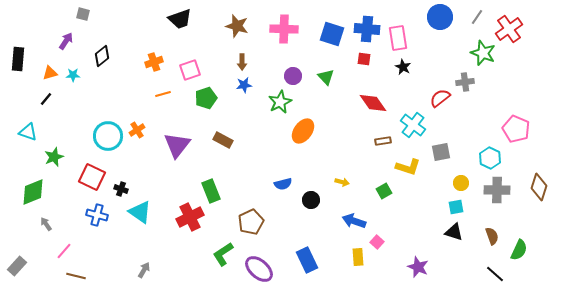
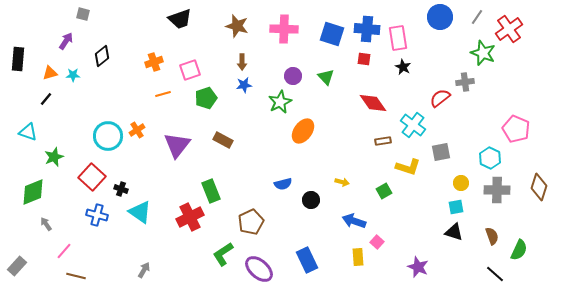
red square at (92, 177): rotated 16 degrees clockwise
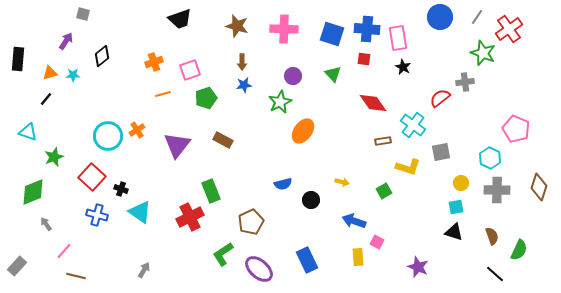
green triangle at (326, 77): moved 7 px right, 3 px up
pink square at (377, 242): rotated 16 degrees counterclockwise
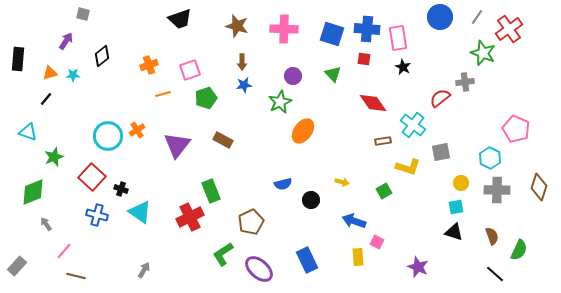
orange cross at (154, 62): moved 5 px left, 3 px down
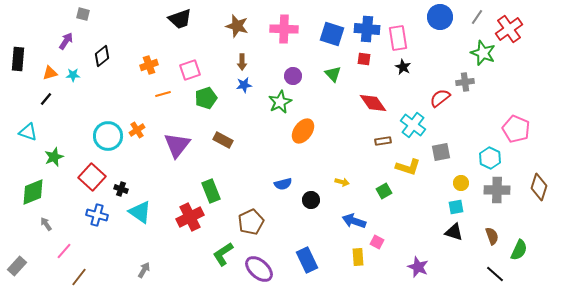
brown line at (76, 276): moved 3 px right, 1 px down; rotated 66 degrees counterclockwise
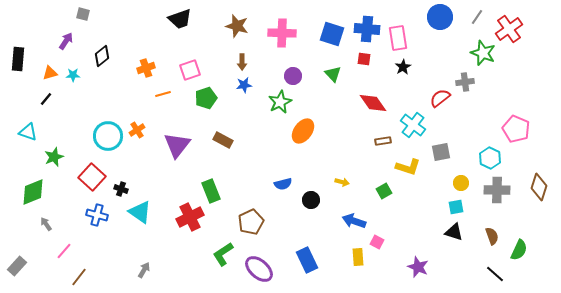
pink cross at (284, 29): moved 2 px left, 4 px down
orange cross at (149, 65): moved 3 px left, 3 px down
black star at (403, 67): rotated 14 degrees clockwise
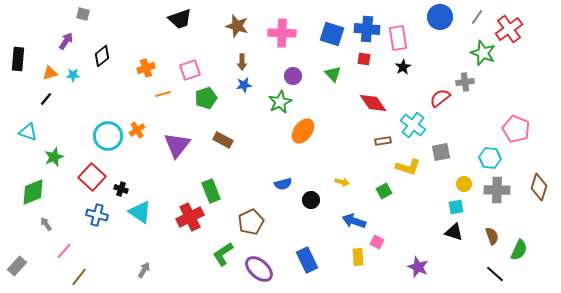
cyan hexagon at (490, 158): rotated 20 degrees counterclockwise
yellow circle at (461, 183): moved 3 px right, 1 px down
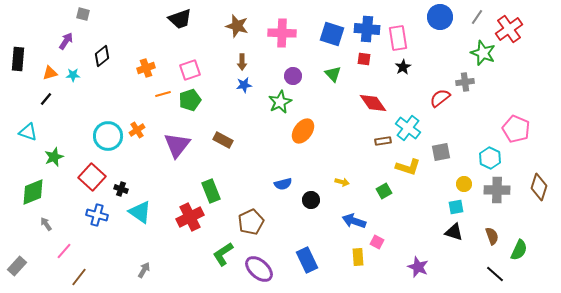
green pentagon at (206, 98): moved 16 px left, 2 px down
cyan cross at (413, 125): moved 5 px left, 3 px down
cyan hexagon at (490, 158): rotated 20 degrees clockwise
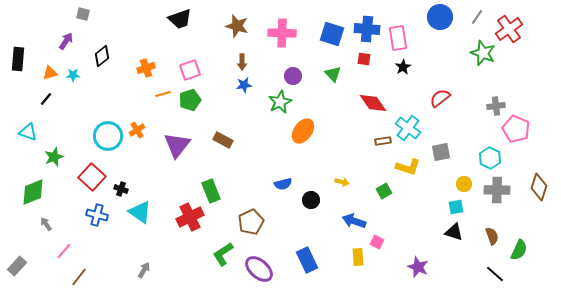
gray cross at (465, 82): moved 31 px right, 24 px down
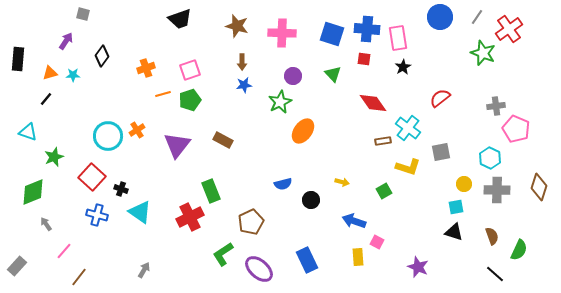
black diamond at (102, 56): rotated 15 degrees counterclockwise
